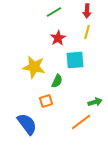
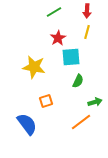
cyan square: moved 4 px left, 3 px up
green semicircle: moved 21 px right
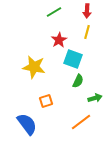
red star: moved 1 px right, 2 px down
cyan square: moved 2 px right, 2 px down; rotated 24 degrees clockwise
green arrow: moved 4 px up
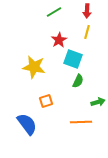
green arrow: moved 3 px right, 4 px down
orange line: rotated 35 degrees clockwise
